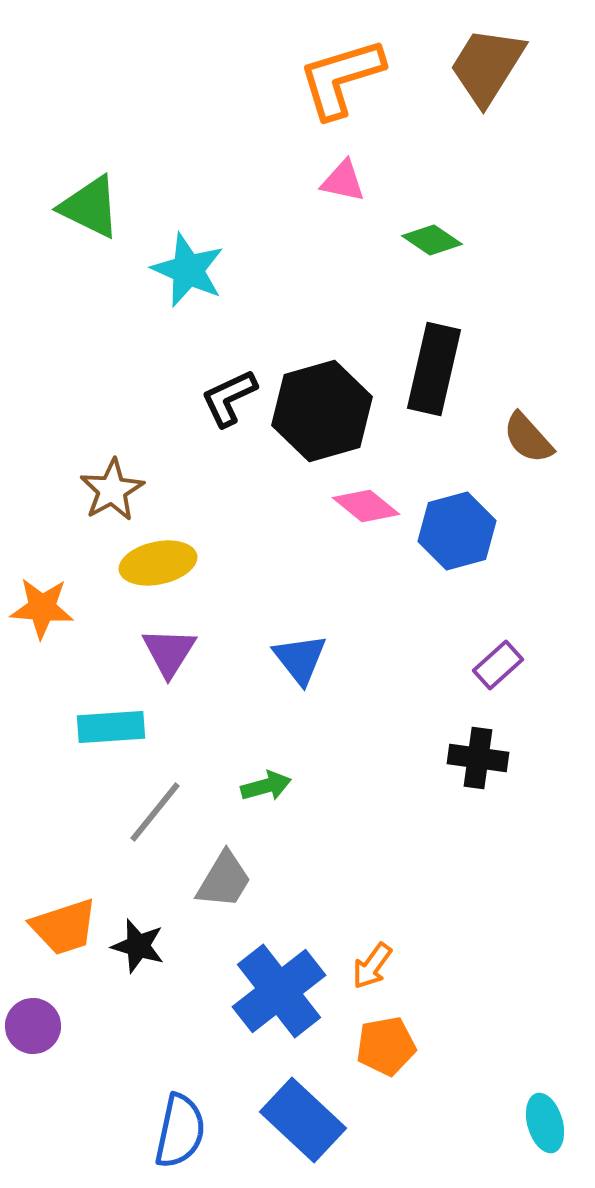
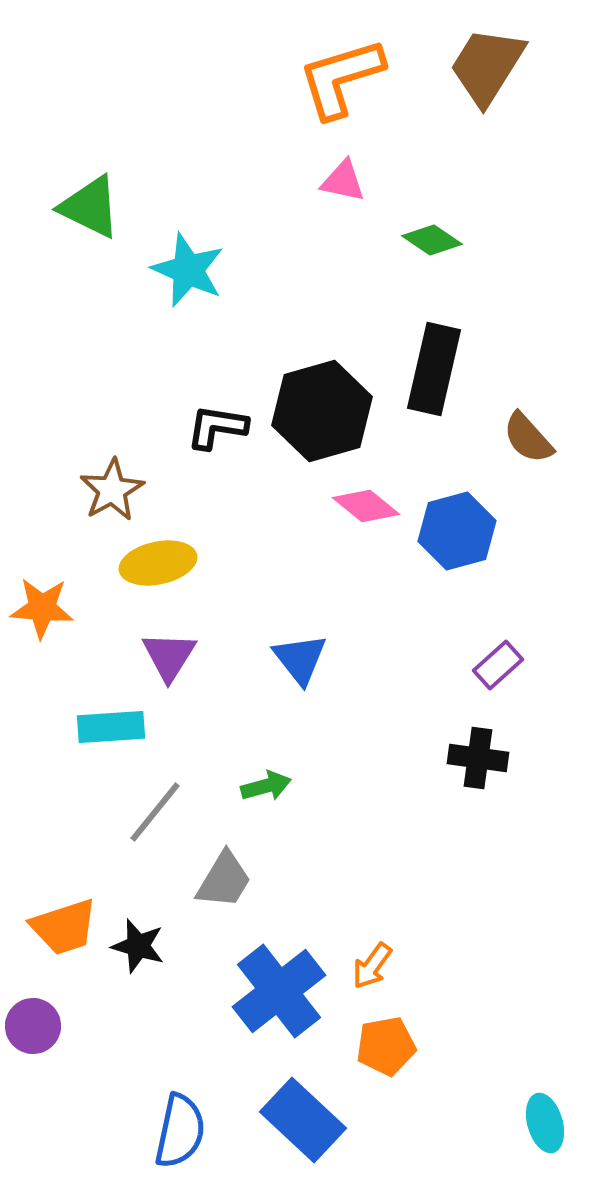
black L-shape: moved 12 px left, 29 px down; rotated 34 degrees clockwise
purple triangle: moved 4 px down
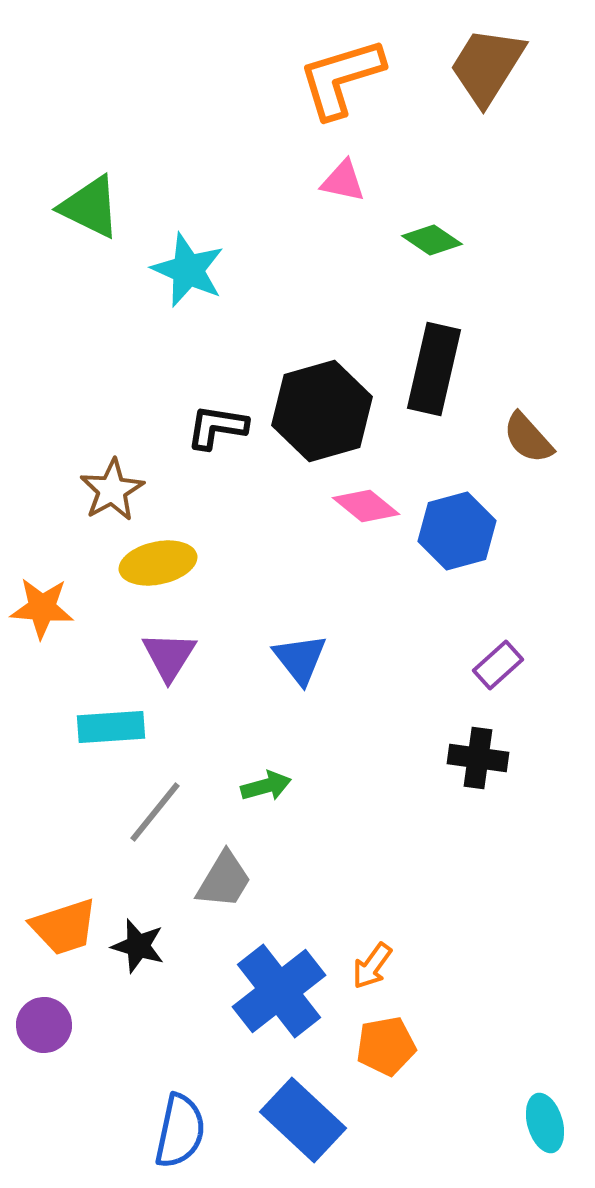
purple circle: moved 11 px right, 1 px up
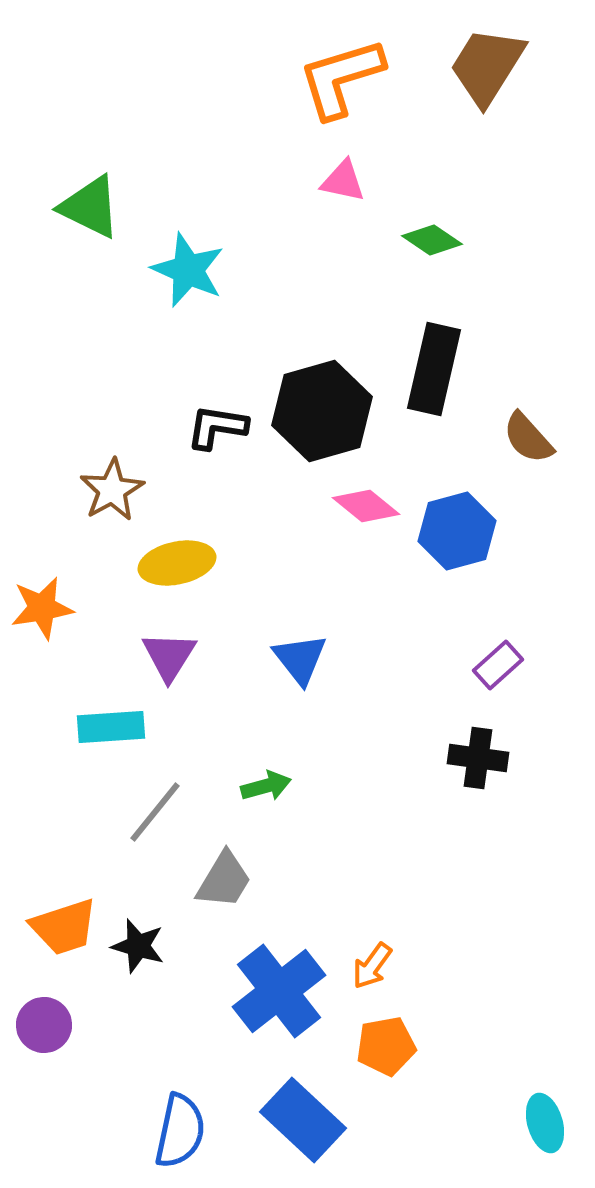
yellow ellipse: moved 19 px right
orange star: rotated 14 degrees counterclockwise
